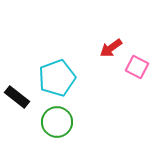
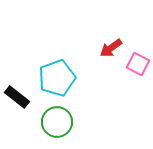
pink square: moved 1 px right, 3 px up
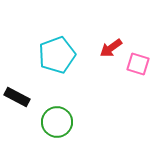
pink square: rotated 10 degrees counterclockwise
cyan pentagon: moved 23 px up
black rectangle: rotated 10 degrees counterclockwise
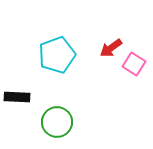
pink square: moved 4 px left; rotated 15 degrees clockwise
black rectangle: rotated 25 degrees counterclockwise
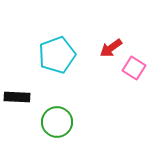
pink square: moved 4 px down
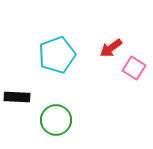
green circle: moved 1 px left, 2 px up
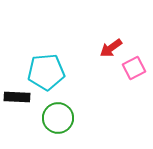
cyan pentagon: moved 11 px left, 17 px down; rotated 15 degrees clockwise
pink square: rotated 30 degrees clockwise
green circle: moved 2 px right, 2 px up
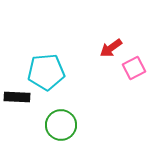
green circle: moved 3 px right, 7 px down
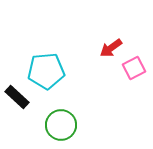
cyan pentagon: moved 1 px up
black rectangle: rotated 40 degrees clockwise
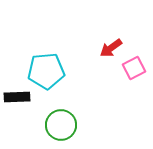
black rectangle: rotated 45 degrees counterclockwise
